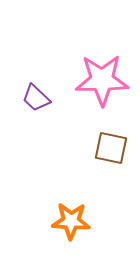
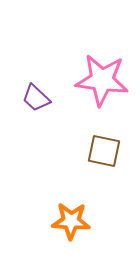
pink star: rotated 8 degrees clockwise
brown square: moved 7 px left, 3 px down
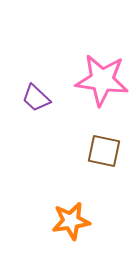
orange star: rotated 12 degrees counterclockwise
